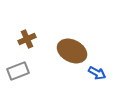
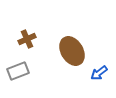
brown ellipse: rotated 32 degrees clockwise
blue arrow: moved 2 px right; rotated 114 degrees clockwise
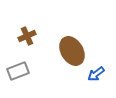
brown cross: moved 3 px up
blue arrow: moved 3 px left, 1 px down
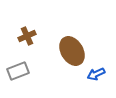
blue arrow: rotated 12 degrees clockwise
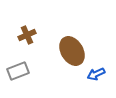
brown cross: moved 1 px up
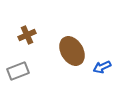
blue arrow: moved 6 px right, 7 px up
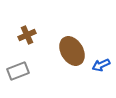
blue arrow: moved 1 px left, 2 px up
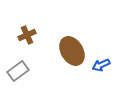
gray rectangle: rotated 15 degrees counterclockwise
